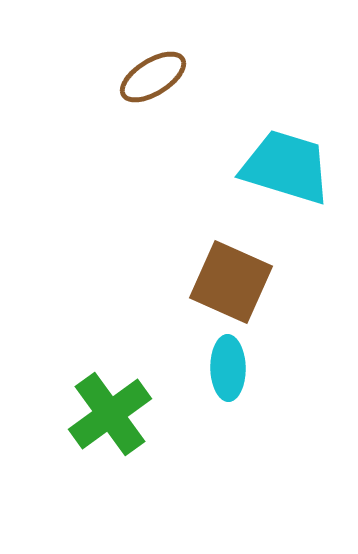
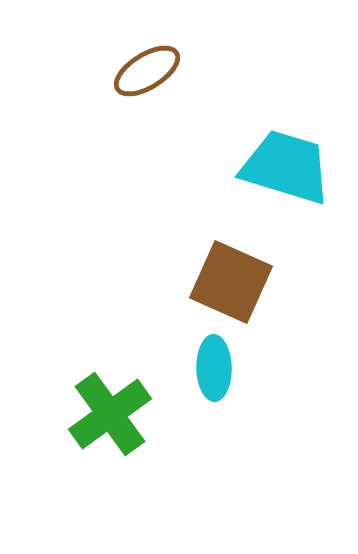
brown ellipse: moved 6 px left, 6 px up
cyan ellipse: moved 14 px left
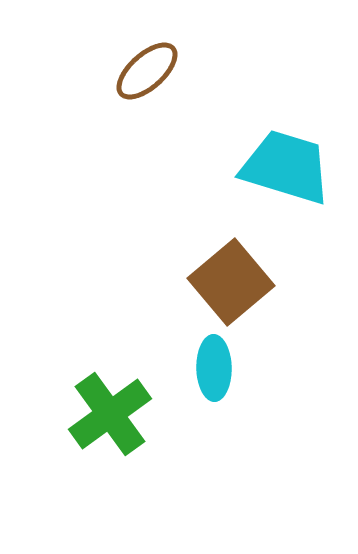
brown ellipse: rotated 10 degrees counterclockwise
brown square: rotated 26 degrees clockwise
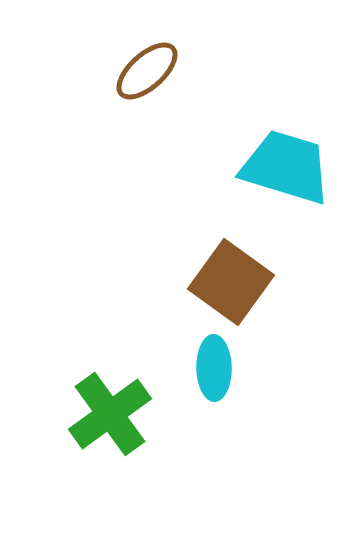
brown square: rotated 14 degrees counterclockwise
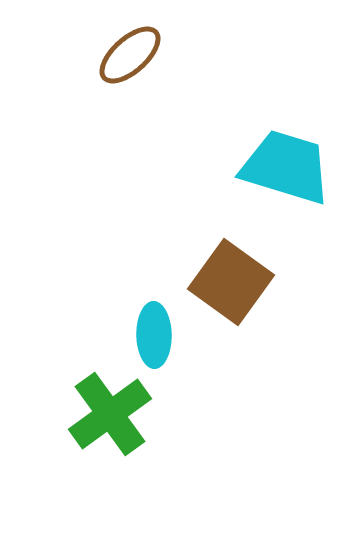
brown ellipse: moved 17 px left, 16 px up
cyan ellipse: moved 60 px left, 33 px up
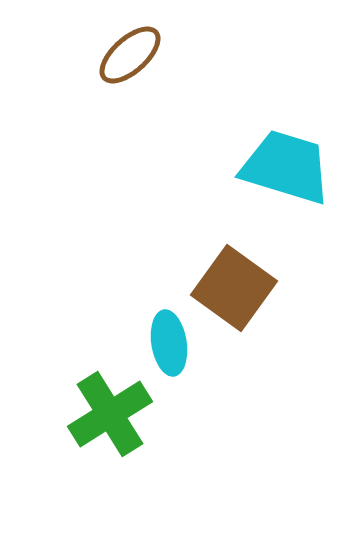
brown square: moved 3 px right, 6 px down
cyan ellipse: moved 15 px right, 8 px down; rotated 8 degrees counterclockwise
green cross: rotated 4 degrees clockwise
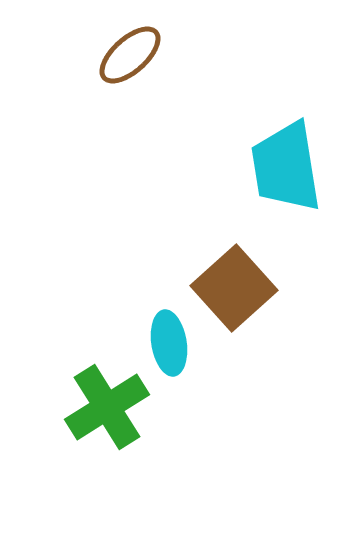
cyan trapezoid: rotated 116 degrees counterclockwise
brown square: rotated 12 degrees clockwise
green cross: moved 3 px left, 7 px up
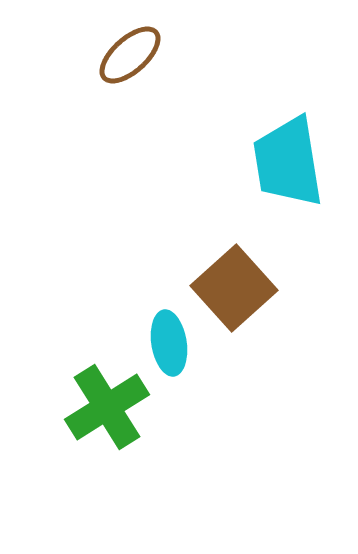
cyan trapezoid: moved 2 px right, 5 px up
